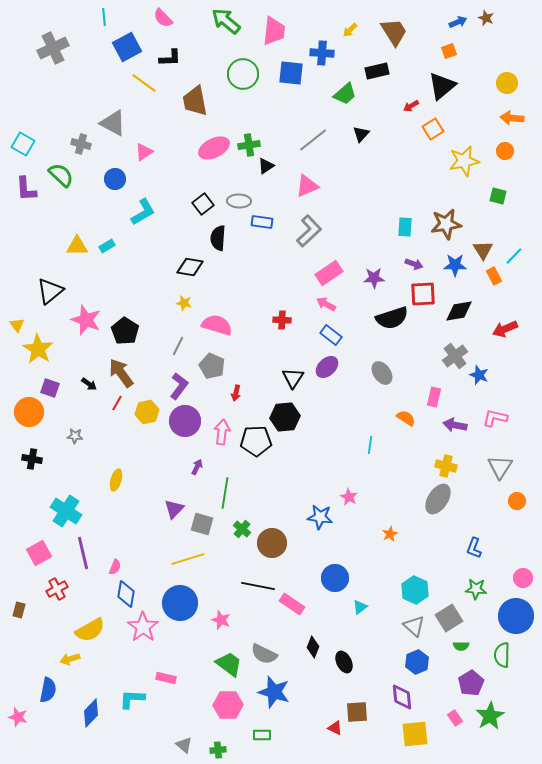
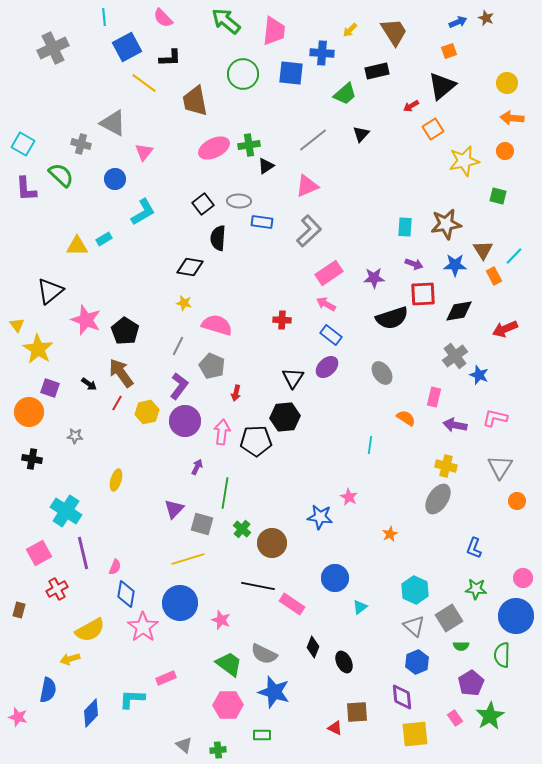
pink triangle at (144, 152): rotated 18 degrees counterclockwise
cyan rectangle at (107, 246): moved 3 px left, 7 px up
pink rectangle at (166, 678): rotated 36 degrees counterclockwise
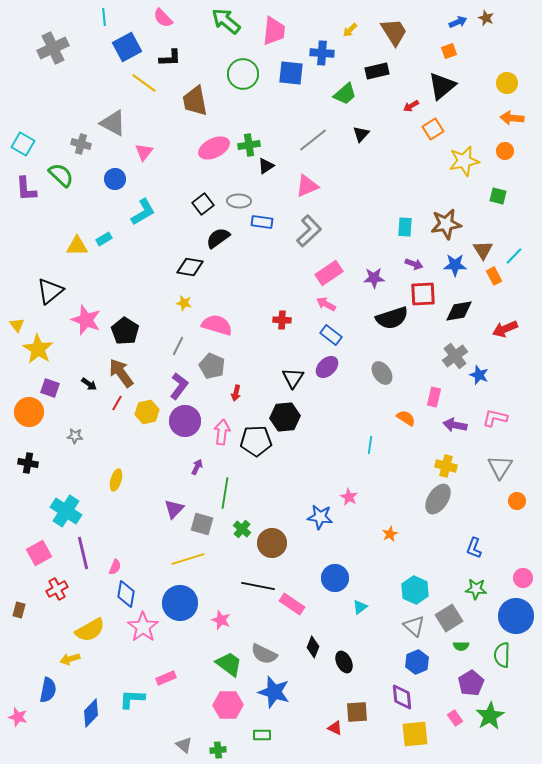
black semicircle at (218, 238): rotated 50 degrees clockwise
black cross at (32, 459): moved 4 px left, 4 px down
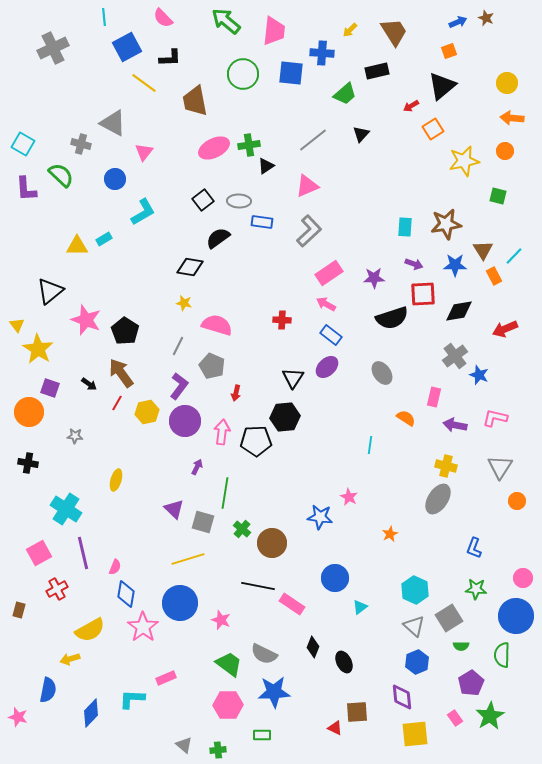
black square at (203, 204): moved 4 px up
purple triangle at (174, 509): rotated 30 degrees counterclockwise
cyan cross at (66, 511): moved 2 px up
gray square at (202, 524): moved 1 px right, 2 px up
blue star at (274, 692): rotated 20 degrees counterclockwise
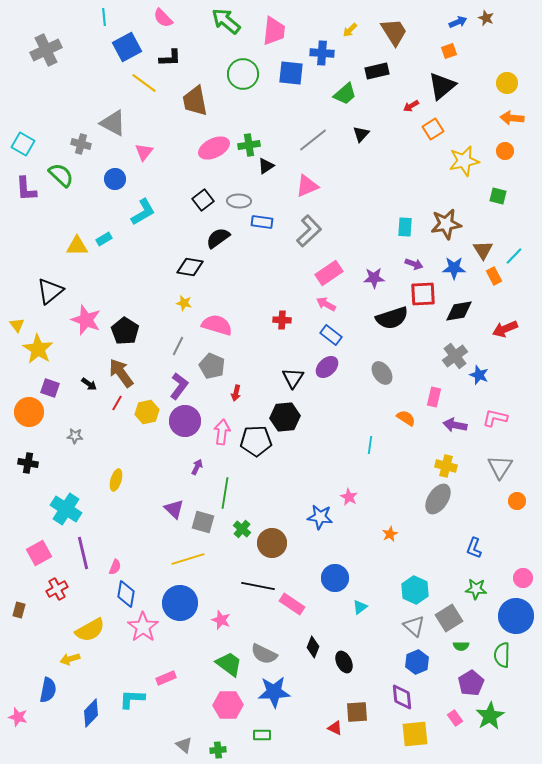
gray cross at (53, 48): moved 7 px left, 2 px down
blue star at (455, 265): moved 1 px left, 3 px down
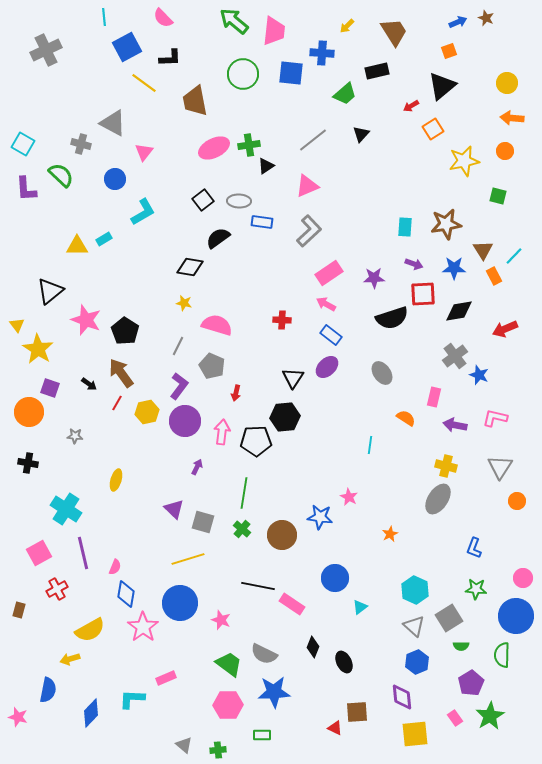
green arrow at (226, 21): moved 8 px right
yellow arrow at (350, 30): moved 3 px left, 4 px up
green line at (225, 493): moved 19 px right
brown circle at (272, 543): moved 10 px right, 8 px up
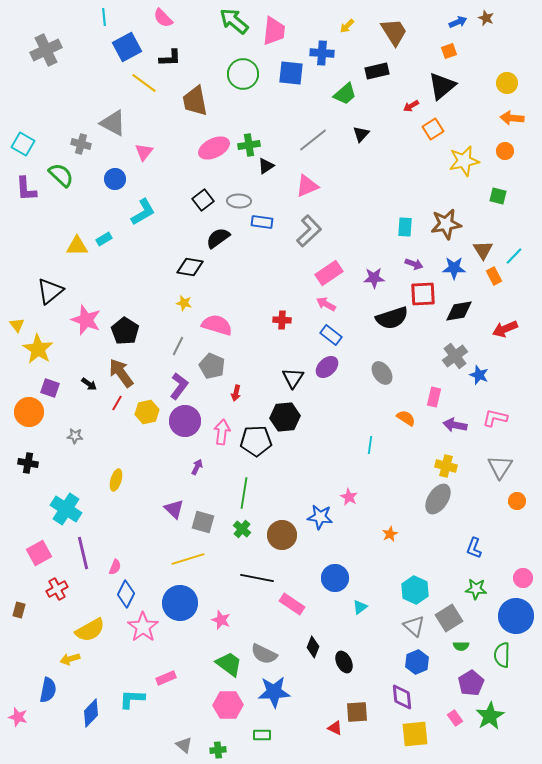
black line at (258, 586): moved 1 px left, 8 px up
blue diamond at (126, 594): rotated 16 degrees clockwise
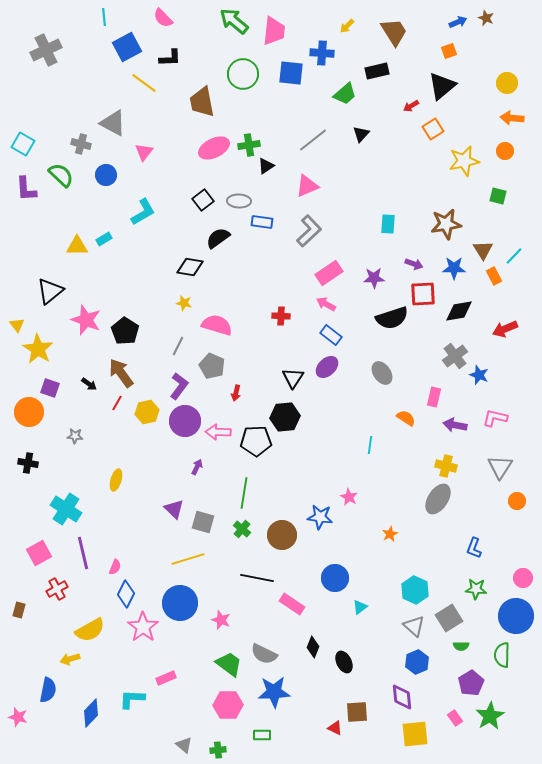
brown trapezoid at (195, 101): moved 7 px right, 1 px down
blue circle at (115, 179): moved 9 px left, 4 px up
cyan rectangle at (405, 227): moved 17 px left, 3 px up
red cross at (282, 320): moved 1 px left, 4 px up
pink arrow at (222, 432): moved 4 px left; rotated 95 degrees counterclockwise
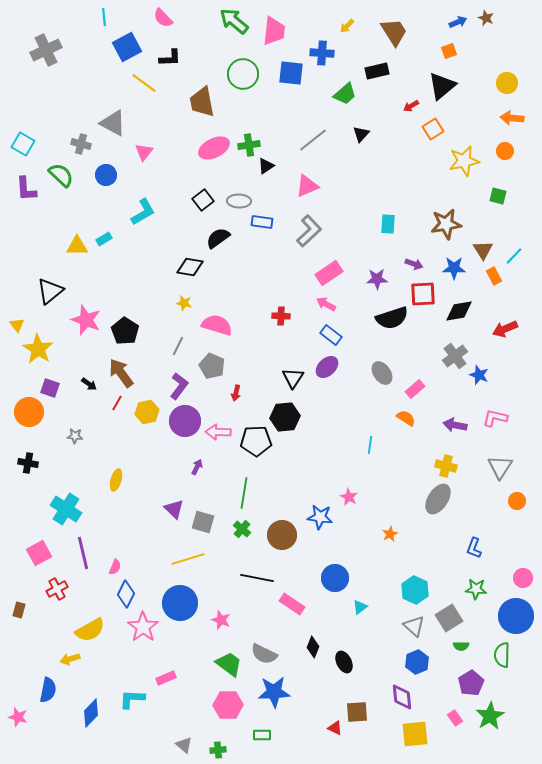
purple star at (374, 278): moved 3 px right, 1 px down
pink rectangle at (434, 397): moved 19 px left, 8 px up; rotated 36 degrees clockwise
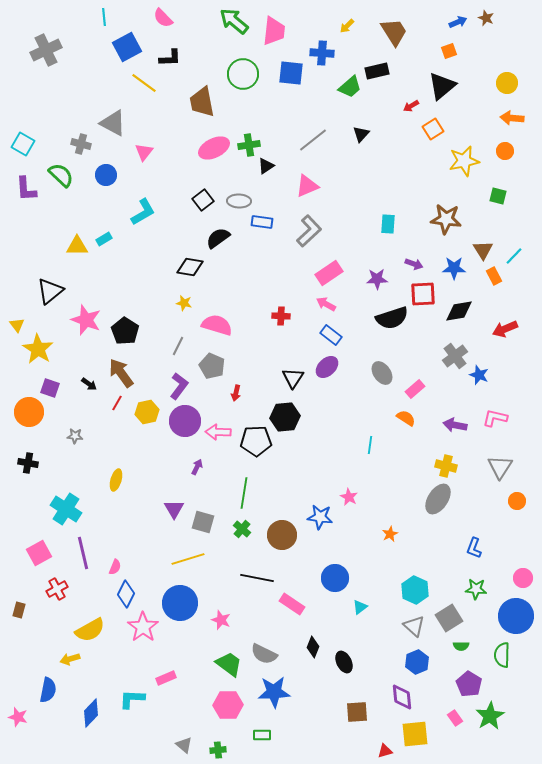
green trapezoid at (345, 94): moved 5 px right, 7 px up
brown star at (446, 224): moved 5 px up; rotated 16 degrees clockwise
purple triangle at (174, 509): rotated 15 degrees clockwise
purple pentagon at (471, 683): moved 2 px left, 1 px down; rotated 10 degrees counterclockwise
red triangle at (335, 728): moved 50 px right, 23 px down; rotated 42 degrees counterclockwise
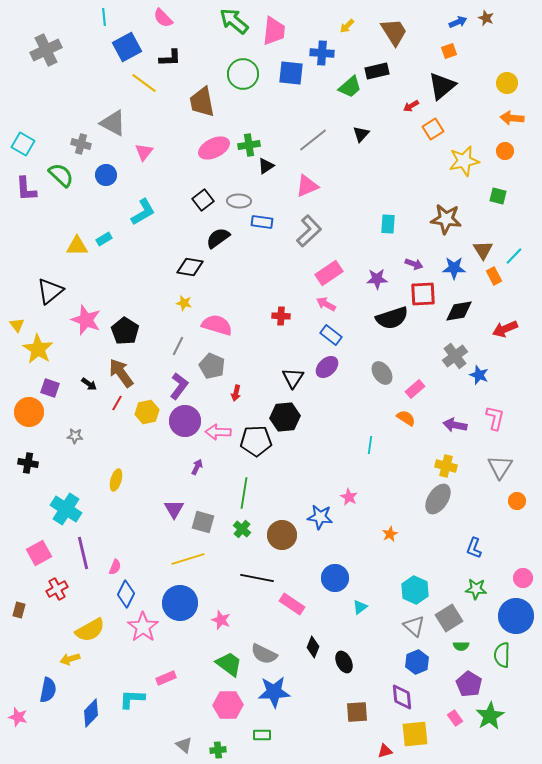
pink L-shape at (495, 418): rotated 90 degrees clockwise
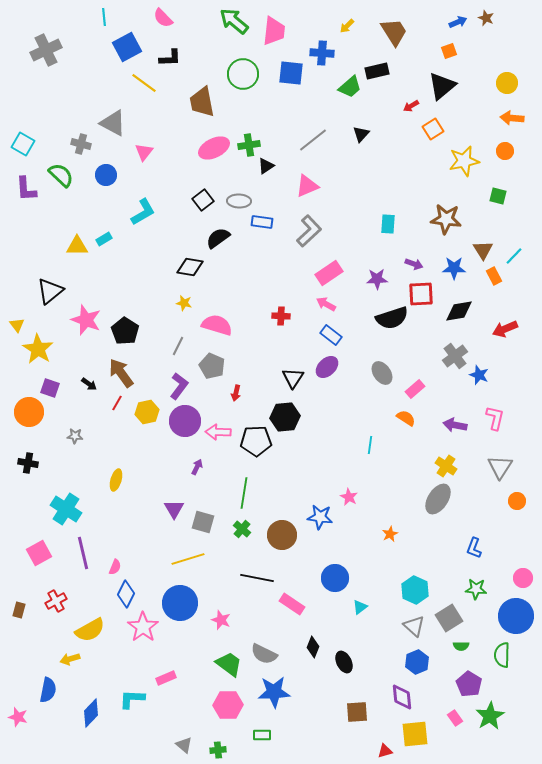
red square at (423, 294): moved 2 px left
yellow cross at (446, 466): rotated 20 degrees clockwise
red cross at (57, 589): moved 1 px left, 12 px down
